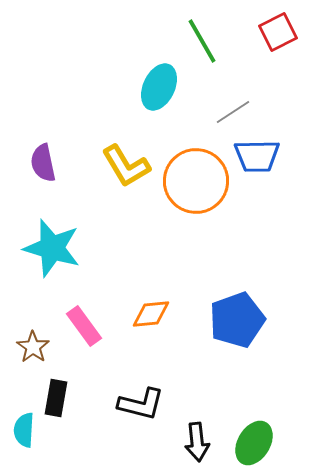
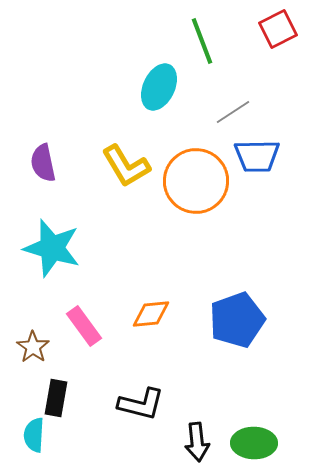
red square: moved 3 px up
green line: rotated 9 degrees clockwise
cyan semicircle: moved 10 px right, 5 px down
green ellipse: rotated 60 degrees clockwise
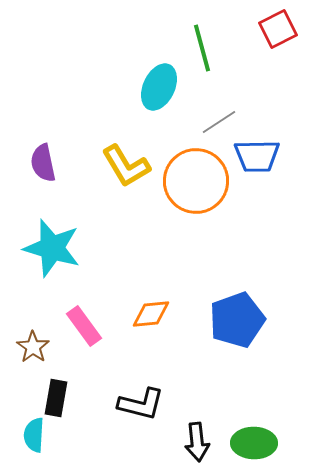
green line: moved 7 px down; rotated 6 degrees clockwise
gray line: moved 14 px left, 10 px down
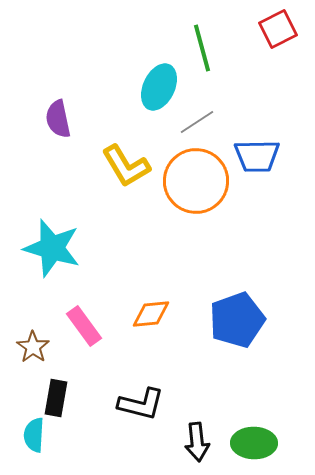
gray line: moved 22 px left
purple semicircle: moved 15 px right, 44 px up
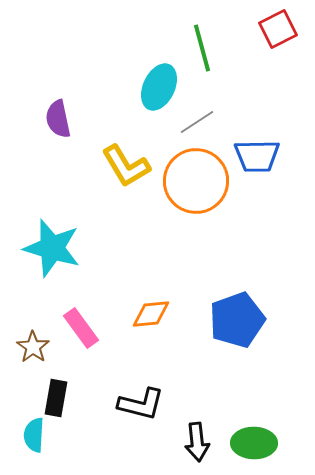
pink rectangle: moved 3 px left, 2 px down
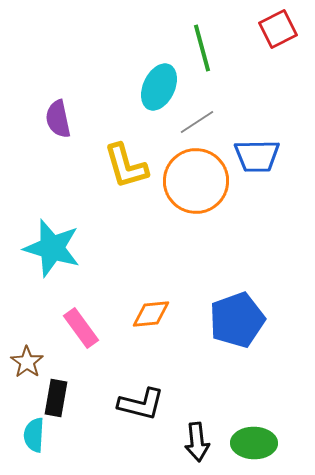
yellow L-shape: rotated 15 degrees clockwise
brown star: moved 6 px left, 15 px down
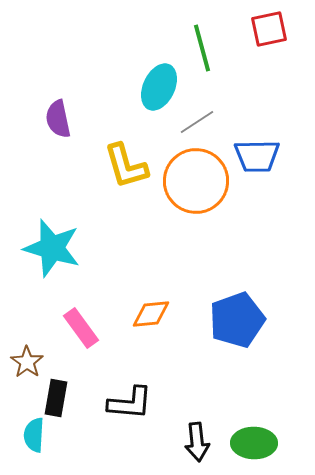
red square: moved 9 px left; rotated 15 degrees clockwise
black L-shape: moved 11 px left, 1 px up; rotated 9 degrees counterclockwise
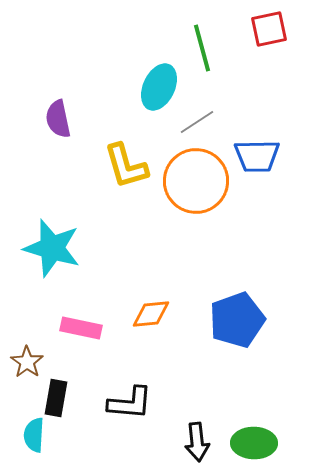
pink rectangle: rotated 42 degrees counterclockwise
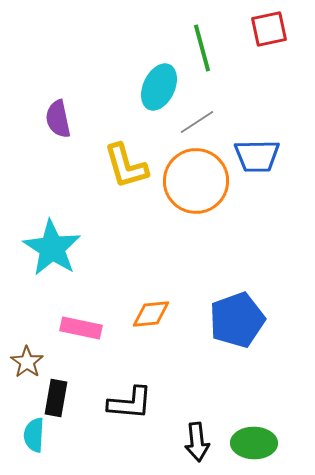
cyan star: rotated 16 degrees clockwise
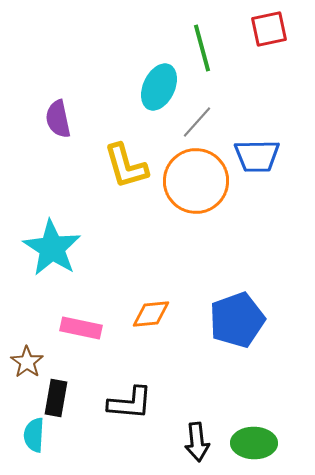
gray line: rotated 15 degrees counterclockwise
